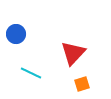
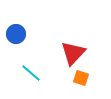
cyan line: rotated 15 degrees clockwise
orange square: moved 1 px left, 6 px up; rotated 35 degrees clockwise
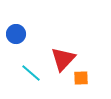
red triangle: moved 10 px left, 6 px down
orange square: rotated 21 degrees counterclockwise
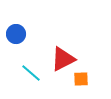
red triangle: rotated 20 degrees clockwise
orange square: moved 1 px down
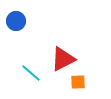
blue circle: moved 13 px up
orange square: moved 3 px left, 3 px down
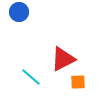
blue circle: moved 3 px right, 9 px up
cyan line: moved 4 px down
